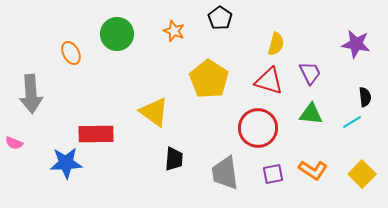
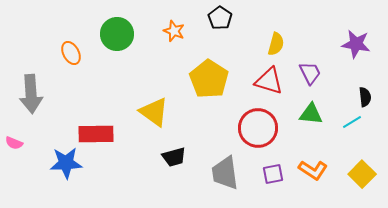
black trapezoid: moved 2 px up; rotated 70 degrees clockwise
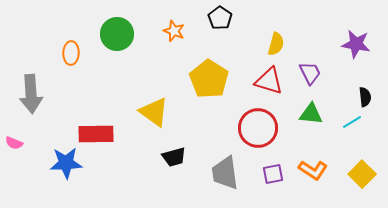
orange ellipse: rotated 30 degrees clockwise
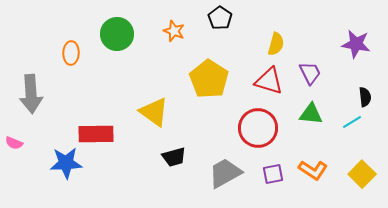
gray trapezoid: rotated 69 degrees clockwise
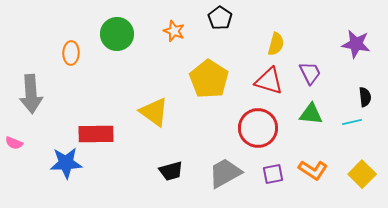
cyan line: rotated 18 degrees clockwise
black trapezoid: moved 3 px left, 14 px down
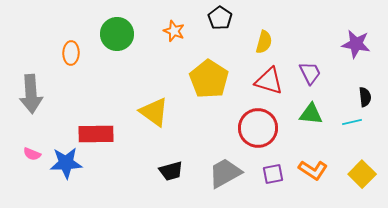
yellow semicircle: moved 12 px left, 2 px up
pink semicircle: moved 18 px right, 11 px down
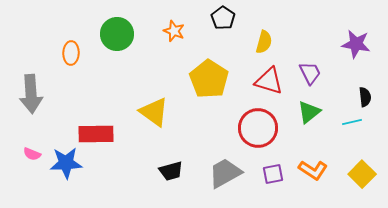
black pentagon: moved 3 px right
green triangle: moved 2 px left, 2 px up; rotated 45 degrees counterclockwise
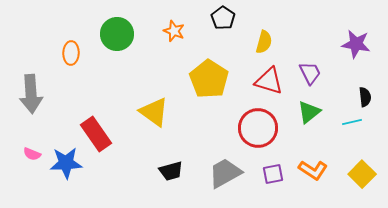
red rectangle: rotated 56 degrees clockwise
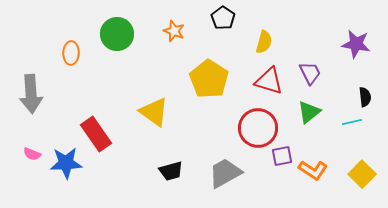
purple square: moved 9 px right, 18 px up
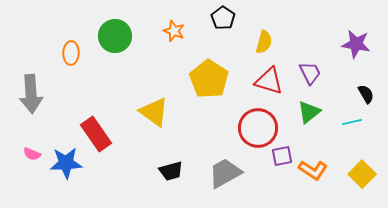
green circle: moved 2 px left, 2 px down
black semicircle: moved 1 px right, 3 px up; rotated 24 degrees counterclockwise
